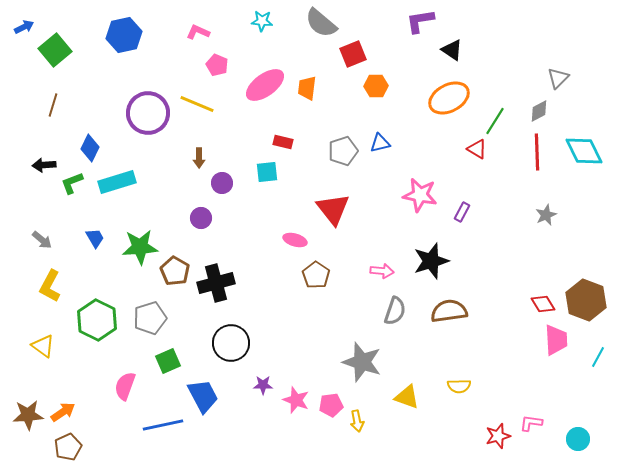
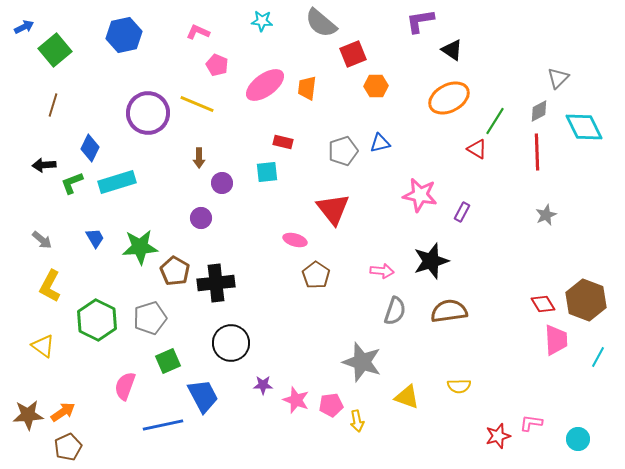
cyan diamond at (584, 151): moved 24 px up
black cross at (216, 283): rotated 9 degrees clockwise
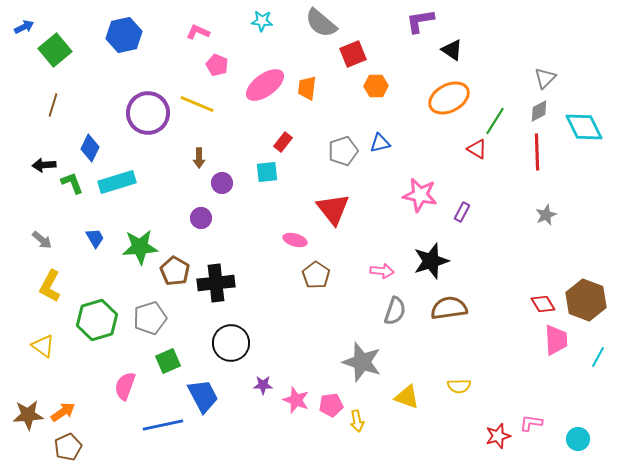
gray triangle at (558, 78): moved 13 px left
red rectangle at (283, 142): rotated 66 degrees counterclockwise
green L-shape at (72, 183): rotated 90 degrees clockwise
brown semicircle at (449, 311): moved 3 px up
green hexagon at (97, 320): rotated 18 degrees clockwise
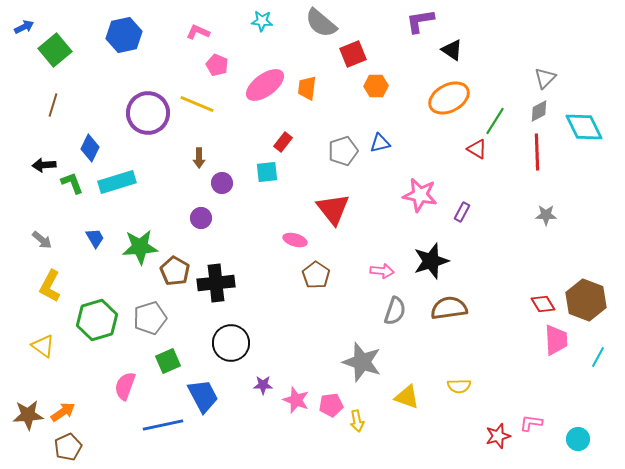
gray star at (546, 215): rotated 25 degrees clockwise
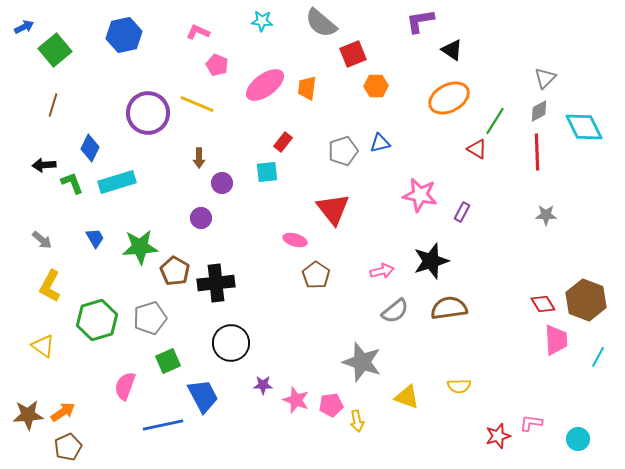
pink arrow at (382, 271): rotated 20 degrees counterclockwise
gray semicircle at (395, 311): rotated 32 degrees clockwise
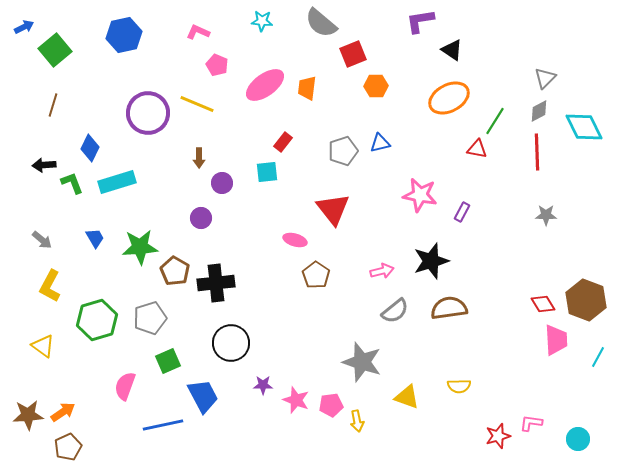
red triangle at (477, 149): rotated 20 degrees counterclockwise
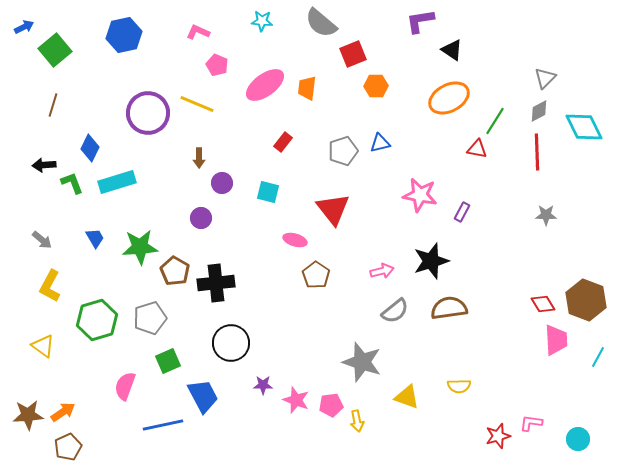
cyan square at (267, 172): moved 1 px right, 20 px down; rotated 20 degrees clockwise
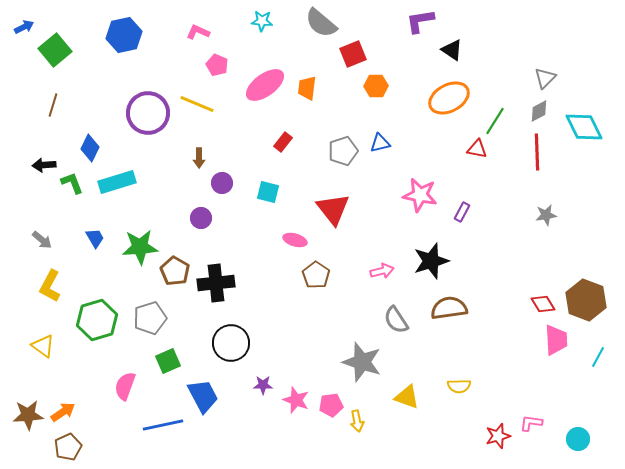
gray star at (546, 215): rotated 10 degrees counterclockwise
gray semicircle at (395, 311): moved 1 px right, 9 px down; rotated 96 degrees clockwise
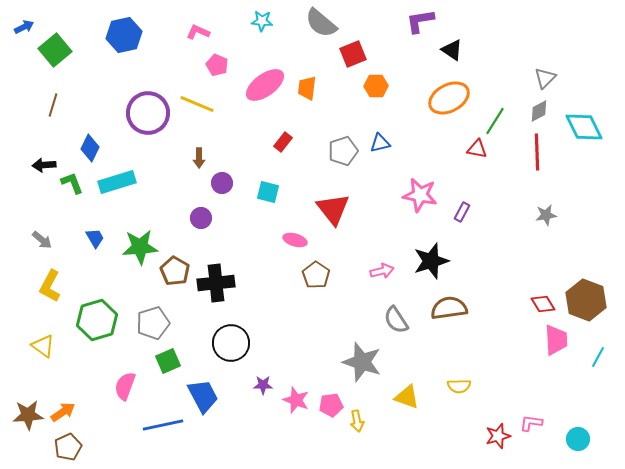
gray pentagon at (150, 318): moved 3 px right, 5 px down
